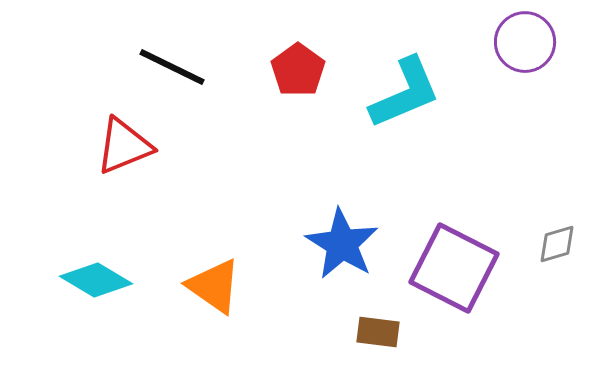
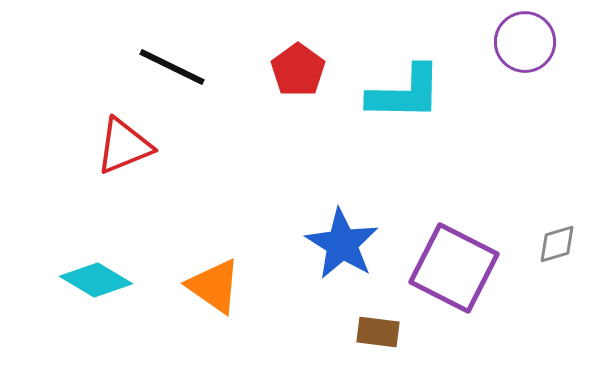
cyan L-shape: rotated 24 degrees clockwise
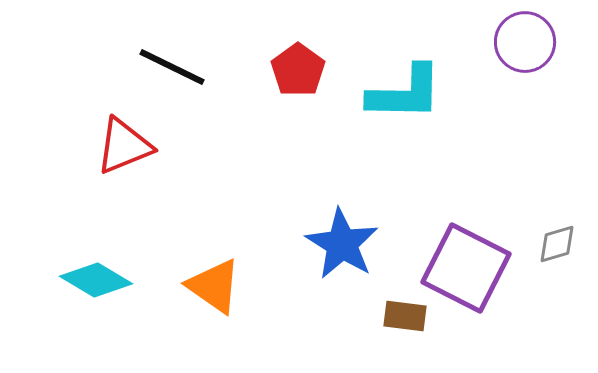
purple square: moved 12 px right
brown rectangle: moved 27 px right, 16 px up
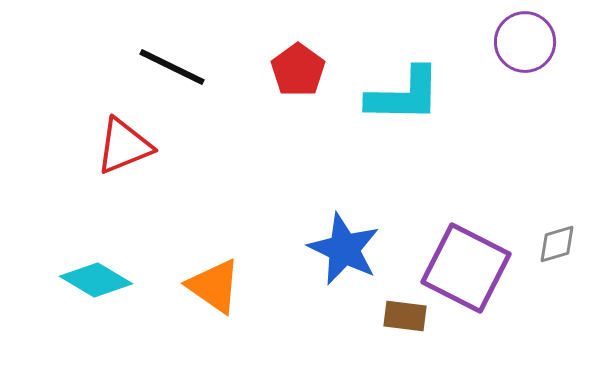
cyan L-shape: moved 1 px left, 2 px down
blue star: moved 2 px right, 5 px down; rotated 6 degrees counterclockwise
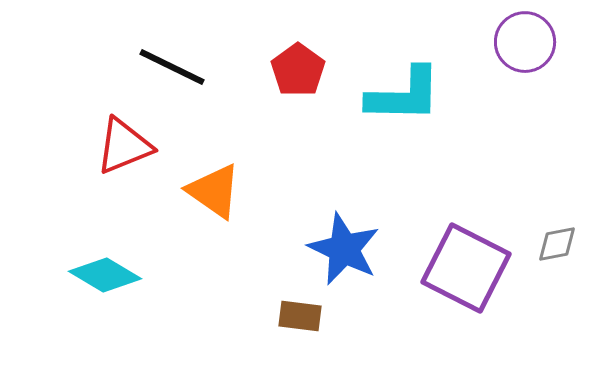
gray diamond: rotated 6 degrees clockwise
cyan diamond: moved 9 px right, 5 px up
orange triangle: moved 95 px up
brown rectangle: moved 105 px left
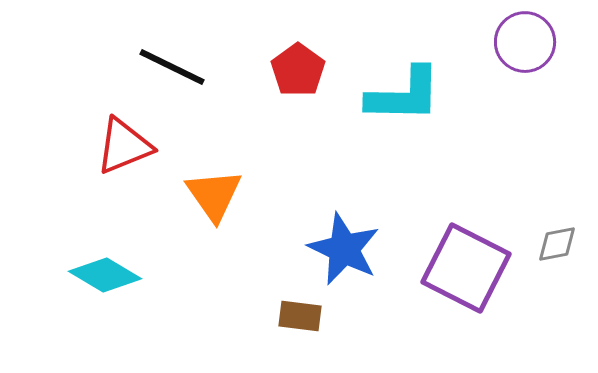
orange triangle: moved 4 px down; rotated 20 degrees clockwise
